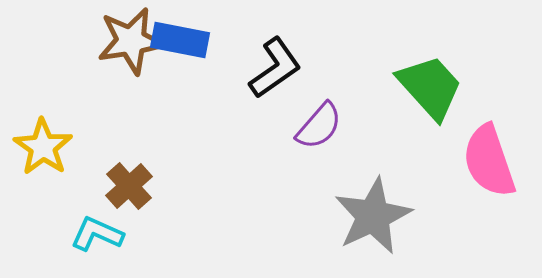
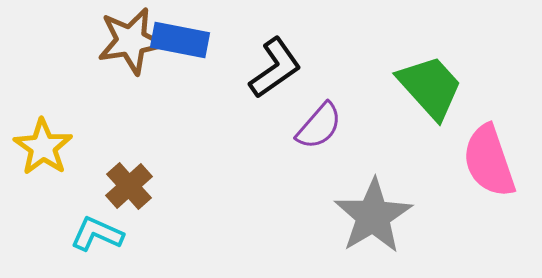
gray star: rotated 6 degrees counterclockwise
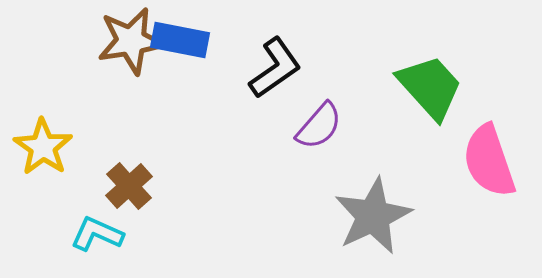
gray star: rotated 6 degrees clockwise
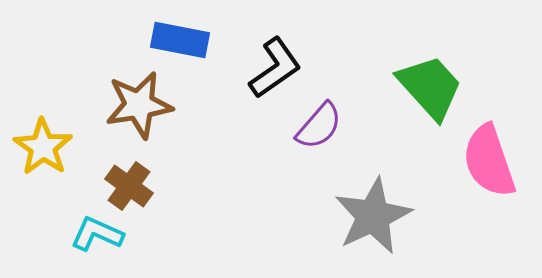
brown star: moved 8 px right, 64 px down
brown cross: rotated 12 degrees counterclockwise
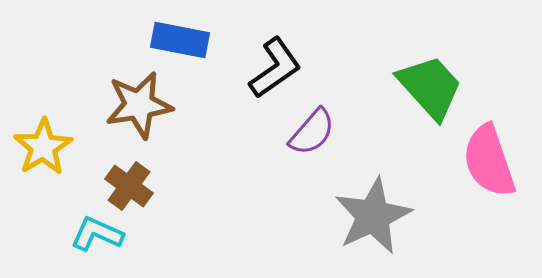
purple semicircle: moved 7 px left, 6 px down
yellow star: rotated 6 degrees clockwise
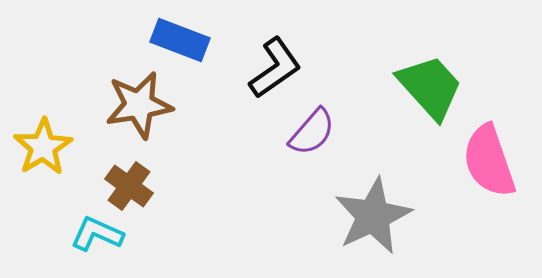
blue rectangle: rotated 10 degrees clockwise
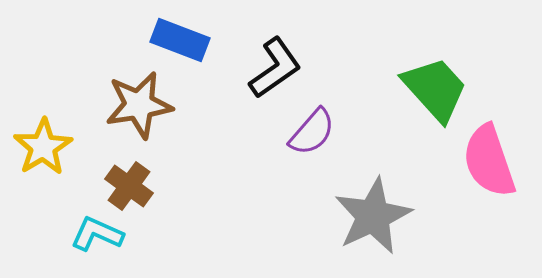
green trapezoid: moved 5 px right, 2 px down
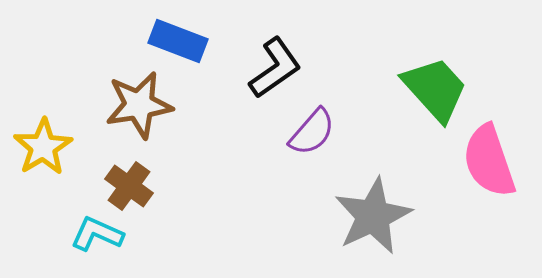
blue rectangle: moved 2 px left, 1 px down
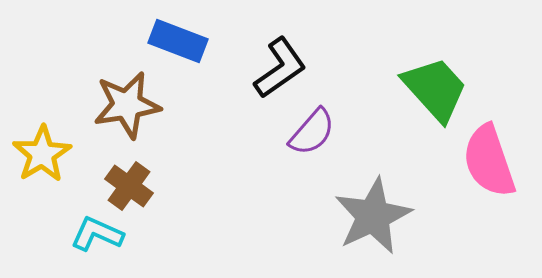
black L-shape: moved 5 px right
brown star: moved 12 px left
yellow star: moved 1 px left, 7 px down
